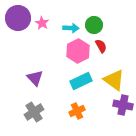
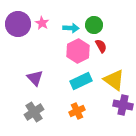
purple circle: moved 6 px down
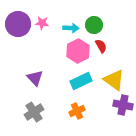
pink star: rotated 24 degrees counterclockwise
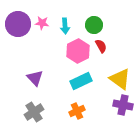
cyan arrow: moved 6 px left, 2 px up; rotated 84 degrees clockwise
yellow triangle: moved 6 px right, 1 px up
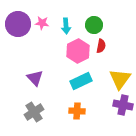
cyan arrow: moved 1 px right
red semicircle: rotated 40 degrees clockwise
yellow triangle: rotated 30 degrees clockwise
orange cross: rotated 28 degrees clockwise
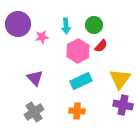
pink star: moved 14 px down; rotated 16 degrees counterclockwise
red semicircle: rotated 32 degrees clockwise
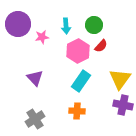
cyan rectangle: rotated 30 degrees counterclockwise
gray cross: moved 1 px right, 7 px down
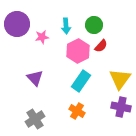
purple circle: moved 1 px left
purple cross: moved 2 px left, 2 px down
orange cross: rotated 28 degrees clockwise
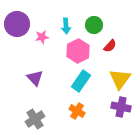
red semicircle: moved 9 px right
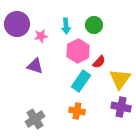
pink star: moved 1 px left, 1 px up
red semicircle: moved 11 px left, 16 px down
purple triangle: moved 12 px up; rotated 30 degrees counterclockwise
orange cross: rotated 21 degrees counterclockwise
